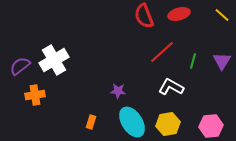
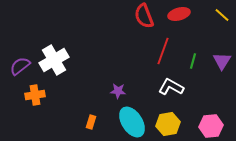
red line: moved 1 px right, 1 px up; rotated 28 degrees counterclockwise
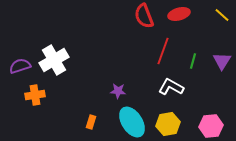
purple semicircle: rotated 20 degrees clockwise
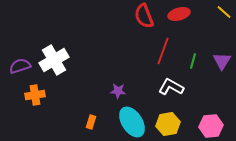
yellow line: moved 2 px right, 3 px up
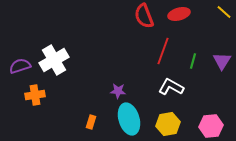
cyan ellipse: moved 3 px left, 3 px up; rotated 16 degrees clockwise
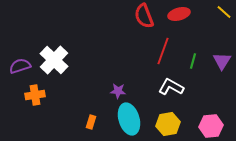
white cross: rotated 16 degrees counterclockwise
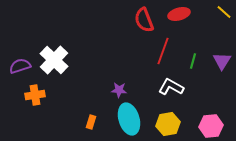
red semicircle: moved 4 px down
purple star: moved 1 px right, 1 px up
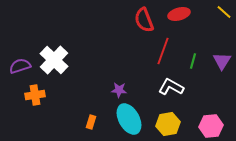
cyan ellipse: rotated 12 degrees counterclockwise
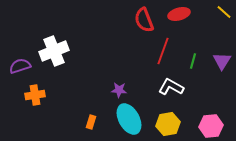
white cross: moved 9 px up; rotated 24 degrees clockwise
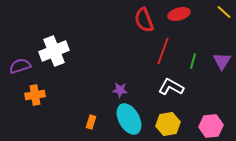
purple star: moved 1 px right
